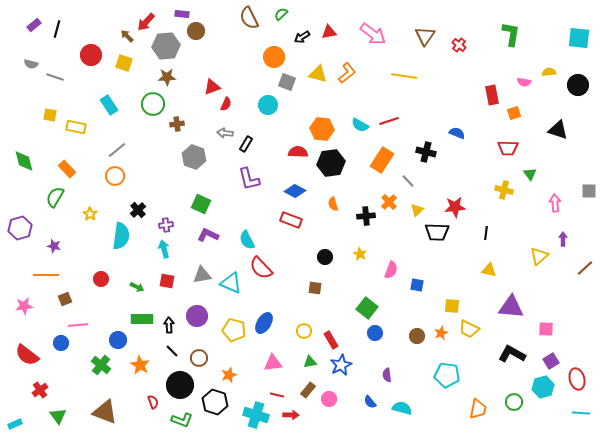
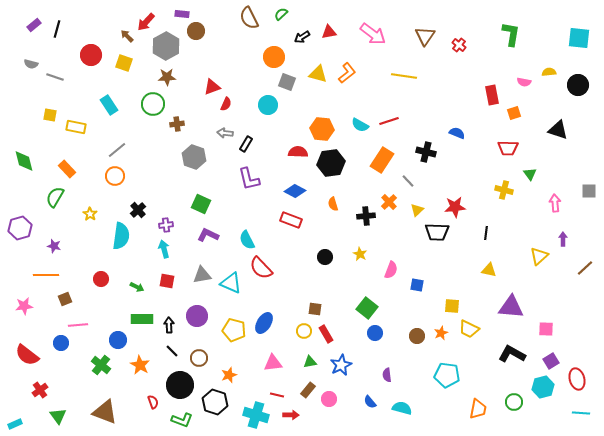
gray hexagon at (166, 46): rotated 24 degrees counterclockwise
brown square at (315, 288): moved 21 px down
red rectangle at (331, 340): moved 5 px left, 6 px up
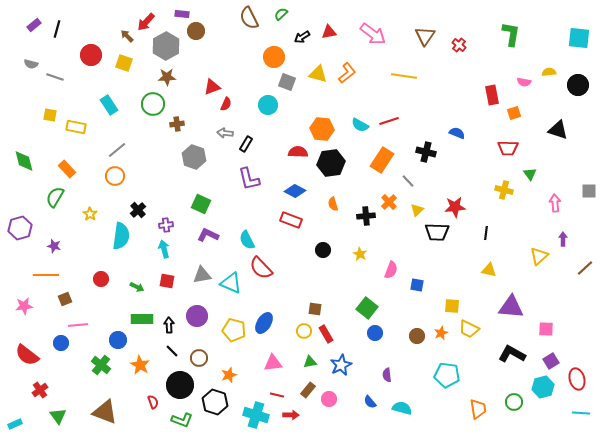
black circle at (325, 257): moved 2 px left, 7 px up
orange trapezoid at (478, 409): rotated 20 degrees counterclockwise
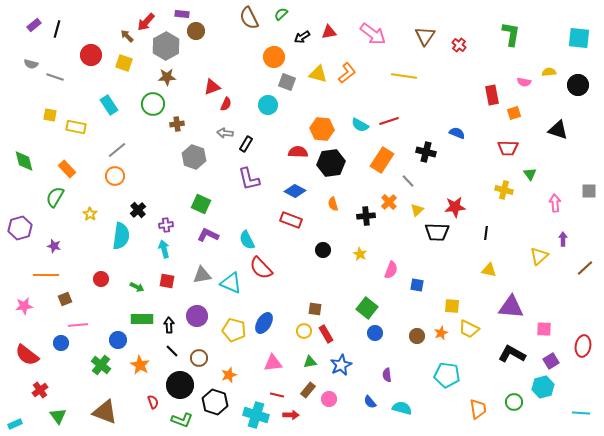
pink square at (546, 329): moved 2 px left
red ellipse at (577, 379): moved 6 px right, 33 px up; rotated 25 degrees clockwise
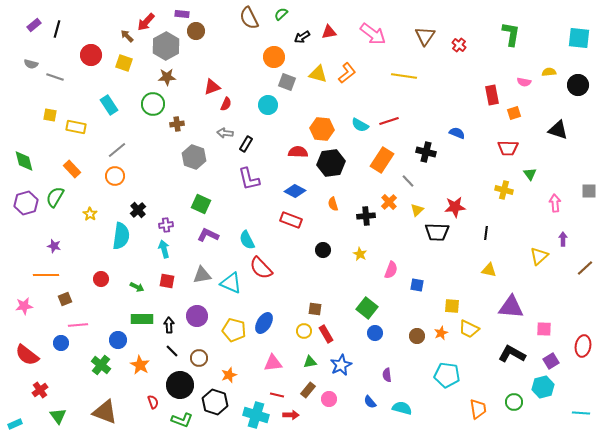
orange rectangle at (67, 169): moved 5 px right
purple hexagon at (20, 228): moved 6 px right, 25 px up
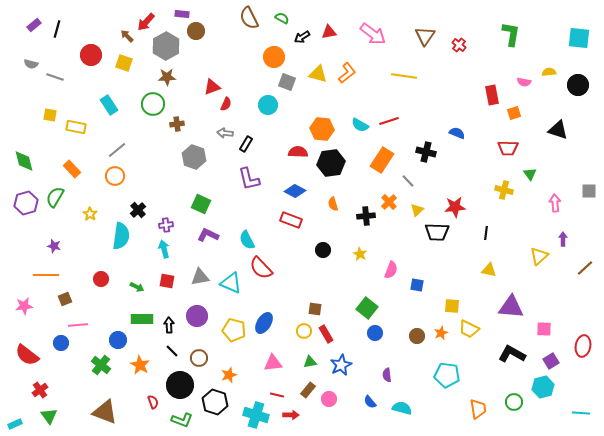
green semicircle at (281, 14): moved 1 px right, 4 px down; rotated 72 degrees clockwise
gray triangle at (202, 275): moved 2 px left, 2 px down
green triangle at (58, 416): moved 9 px left
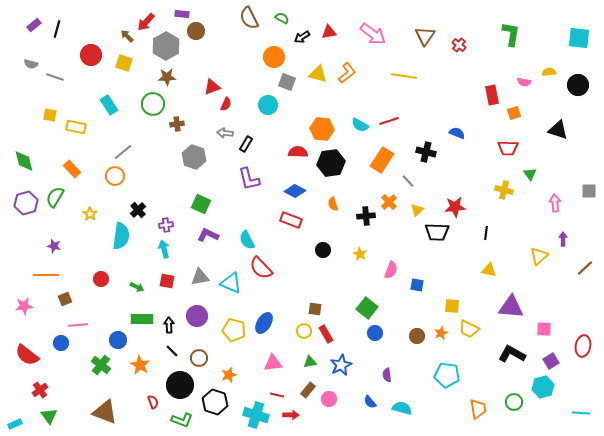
gray line at (117, 150): moved 6 px right, 2 px down
